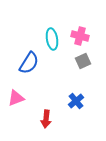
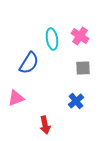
pink cross: rotated 18 degrees clockwise
gray square: moved 7 px down; rotated 21 degrees clockwise
red arrow: moved 1 px left, 6 px down; rotated 18 degrees counterclockwise
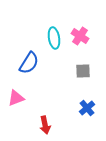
cyan ellipse: moved 2 px right, 1 px up
gray square: moved 3 px down
blue cross: moved 11 px right, 7 px down
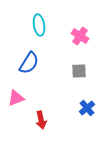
cyan ellipse: moved 15 px left, 13 px up
gray square: moved 4 px left
red arrow: moved 4 px left, 5 px up
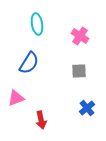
cyan ellipse: moved 2 px left, 1 px up
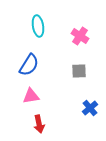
cyan ellipse: moved 1 px right, 2 px down
blue semicircle: moved 2 px down
pink triangle: moved 15 px right, 2 px up; rotated 12 degrees clockwise
blue cross: moved 3 px right
red arrow: moved 2 px left, 4 px down
